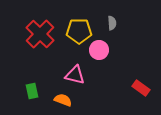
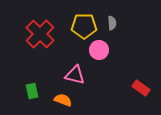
yellow pentagon: moved 5 px right, 5 px up
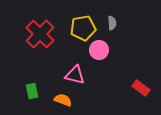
yellow pentagon: moved 1 px left, 2 px down; rotated 10 degrees counterclockwise
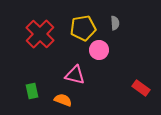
gray semicircle: moved 3 px right
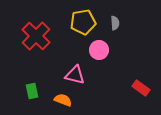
yellow pentagon: moved 6 px up
red cross: moved 4 px left, 2 px down
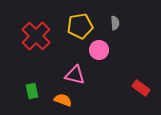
yellow pentagon: moved 3 px left, 4 px down
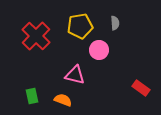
green rectangle: moved 5 px down
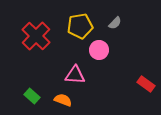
gray semicircle: rotated 48 degrees clockwise
pink triangle: rotated 10 degrees counterclockwise
red rectangle: moved 5 px right, 4 px up
green rectangle: rotated 35 degrees counterclockwise
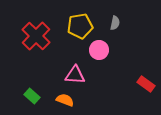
gray semicircle: rotated 32 degrees counterclockwise
orange semicircle: moved 2 px right
